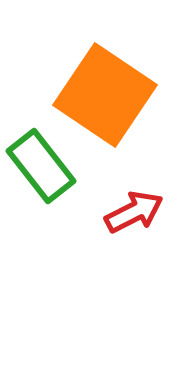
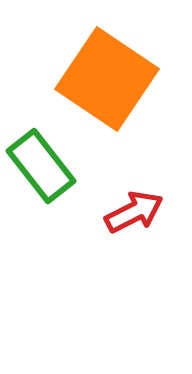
orange square: moved 2 px right, 16 px up
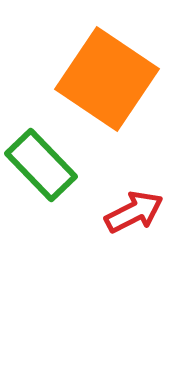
green rectangle: moved 1 px up; rotated 6 degrees counterclockwise
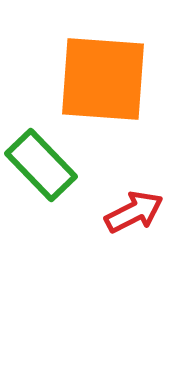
orange square: moved 4 px left; rotated 30 degrees counterclockwise
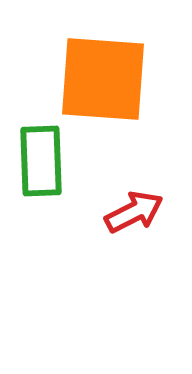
green rectangle: moved 4 px up; rotated 42 degrees clockwise
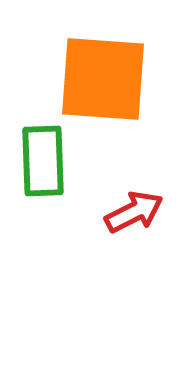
green rectangle: moved 2 px right
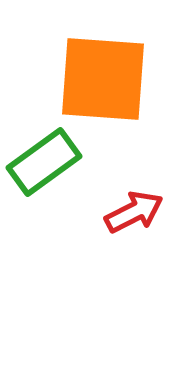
green rectangle: moved 1 px right, 1 px down; rotated 56 degrees clockwise
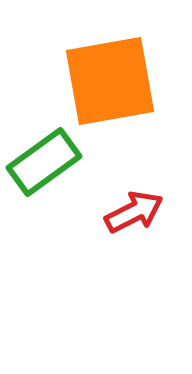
orange square: moved 7 px right, 2 px down; rotated 14 degrees counterclockwise
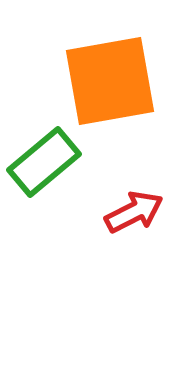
green rectangle: rotated 4 degrees counterclockwise
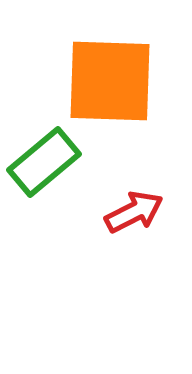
orange square: rotated 12 degrees clockwise
